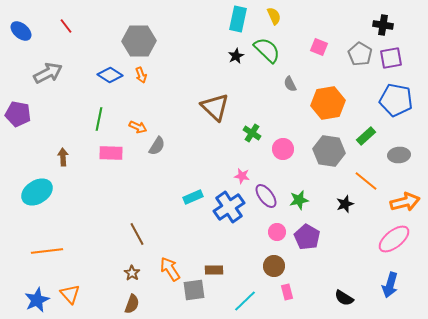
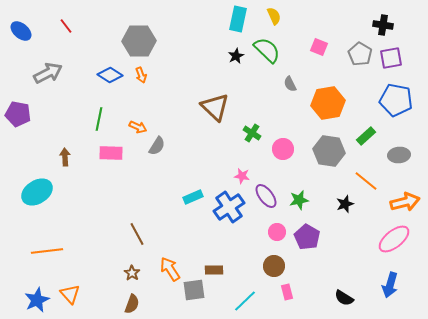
brown arrow at (63, 157): moved 2 px right
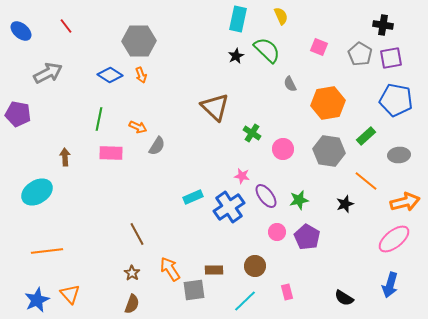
yellow semicircle at (274, 16): moved 7 px right
brown circle at (274, 266): moved 19 px left
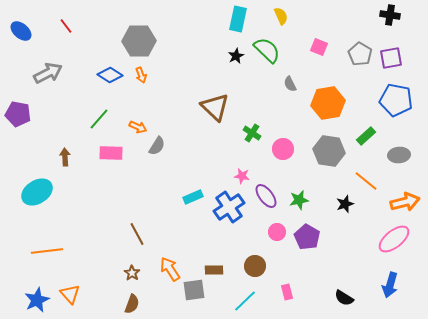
black cross at (383, 25): moved 7 px right, 10 px up
green line at (99, 119): rotated 30 degrees clockwise
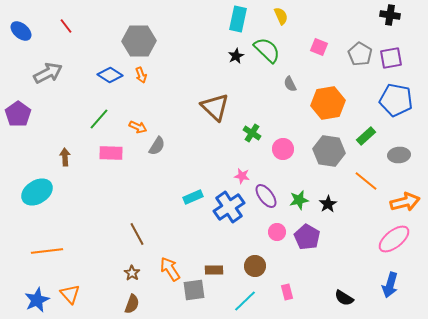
purple pentagon at (18, 114): rotated 25 degrees clockwise
black star at (345, 204): moved 17 px left; rotated 12 degrees counterclockwise
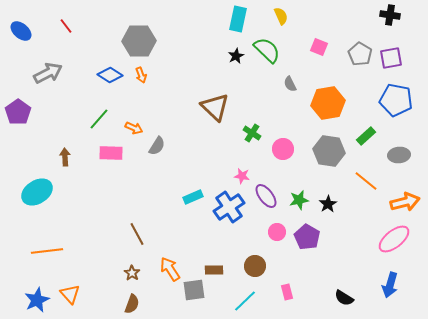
purple pentagon at (18, 114): moved 2 px up
orange arrow at (138, 127): moved 4 px left, 1 px down
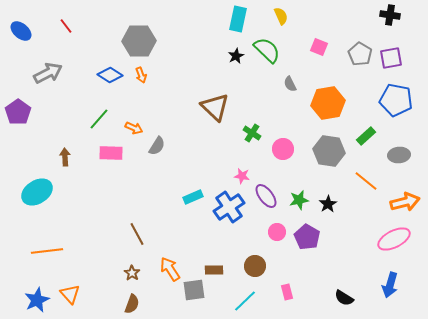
pink ellipse at (394, 239): rotated 12 degrees clockwise
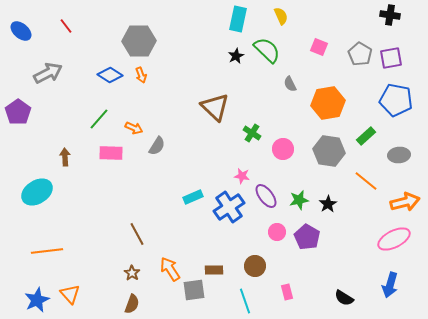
cyan line at (245, 301): rotated 65 degrees counterclockwise
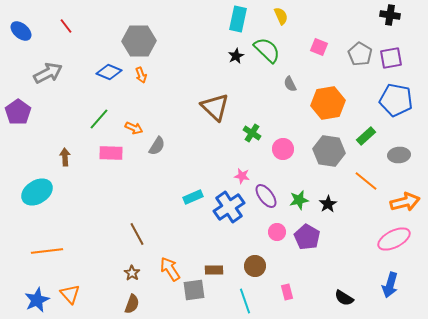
blue diamond at (110, 75): moved 1 px left, 3 px up; rotated 10 degrees counterclockwise
